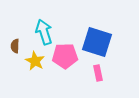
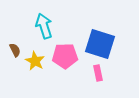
cyan arrow: moved 6 px up
blue square: moved 3 px right, 2 px down
brown semicircle: moved 4 px down; rotated 152 degrees clockwise
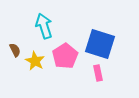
pink pentagon: rotated 30 degrees counterclockwise
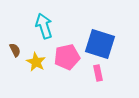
pink pentagon: moved 2 px right, 1 px down; rotated 20 degrees clockwise
yellow star: moved 1 px right, 1 px down
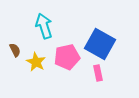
blue square: rotated 12 degrees clockwise
